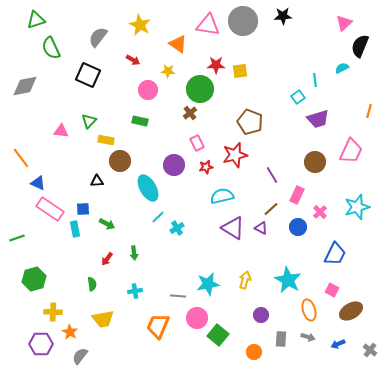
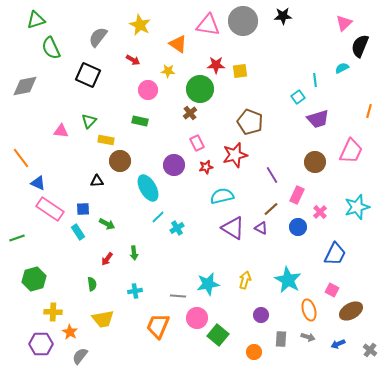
cyan rectangle at (75, 229): moved 3 px right, 3 px down; rotated 21 degrees counterclockwise
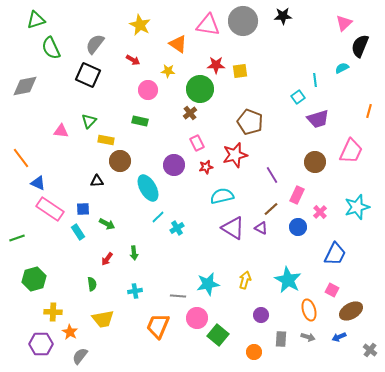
gray semicircle at (98, 37): moved 3 px left, 7 px down
blue arrow at (338, 344): moved 1 px right, 7 px up
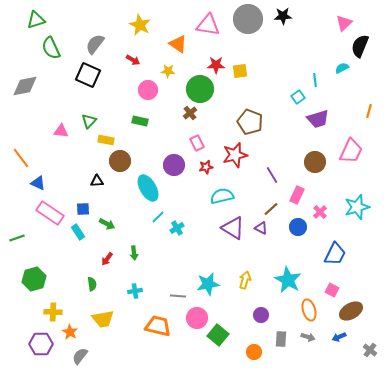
gray circle at (243, 21): moved 5 px right, 2 px up
pink rectangle at (50, 209): moved 4 px down
orange trapezoid at (158, 326): rotated 80 degrees clockwise
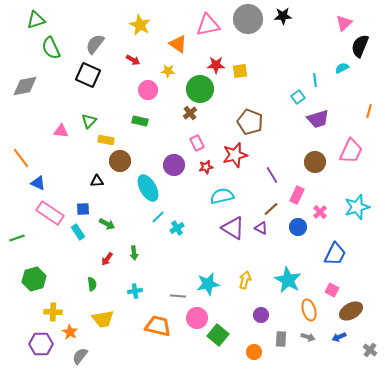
pink triangle at (208, 25): rotated 20 degrees counterclockwise
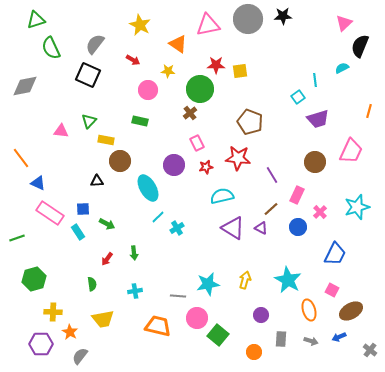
red star at (235, 155): moved 3 px right, 3 px down; rotated 20 degrees clockwise
gray arrow at (308, 337): moved 3 px right, 4 px down
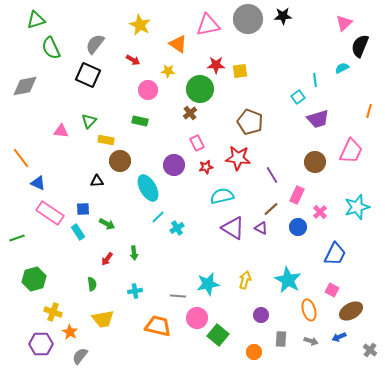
yellow cross at (53, 312): rotated 18 degrees clockwise
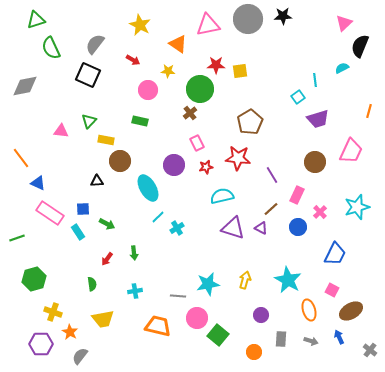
brown pentagon at (250, 122): rotated 20 degrees clockwise
purple triangle at (233, 228): rotated 15 degrees counterclockwise
blue arrow at (339, 337): rotated 88 degrees clockwise
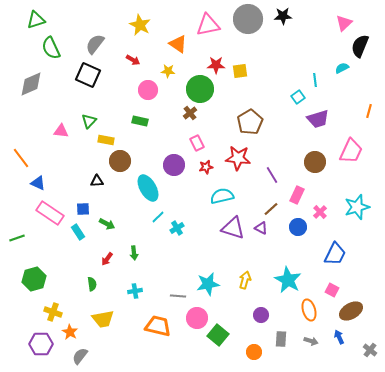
gray diamond at (25, 86): moved 6 px right, 2 px up; rotated 12 degrees counterclockwise
